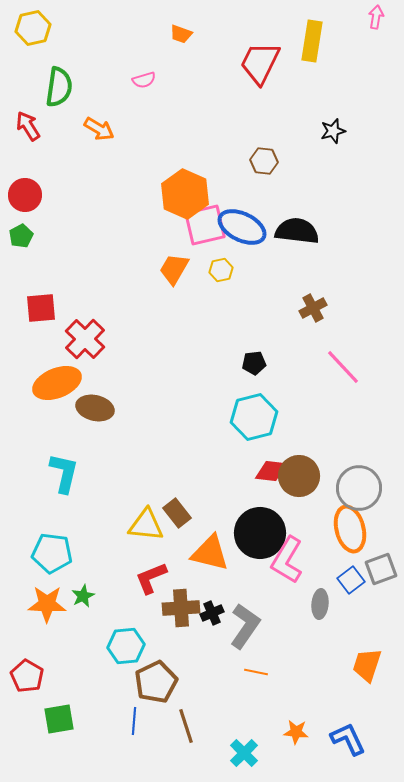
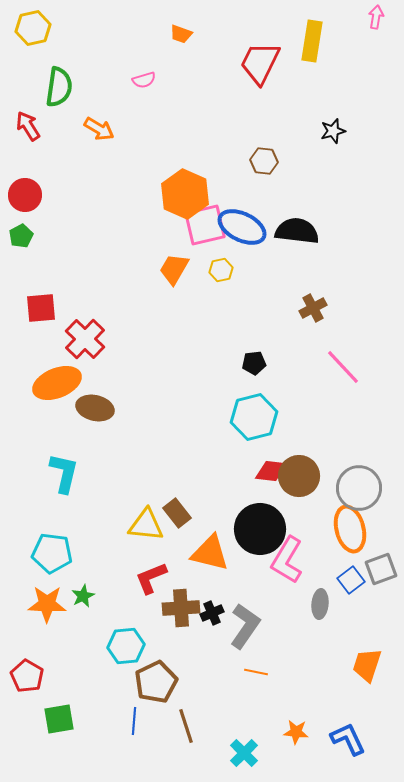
black circle at (260, 533): moved 4 px up
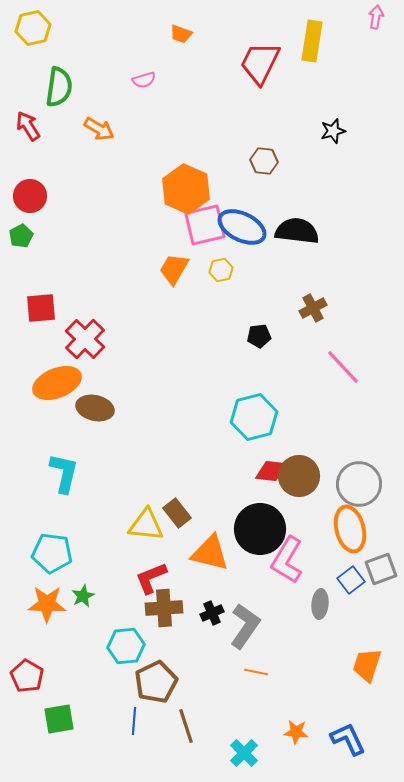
orange hexagon at (185, 194): moved 1 px right, 5 px up
red circle at (25, 195): moved 5 px right, 1 px down
black pentagon at (254, 363): moved 5 px right, 27 px up
gray circle at (359, 488): moved 4 px up
brown cross at (181, 608): moved 17 px left
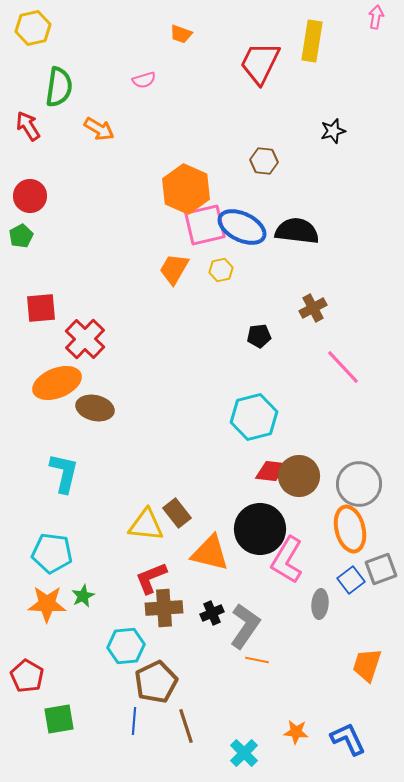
orange line at (256, 672): moved 1 px right, 12 px up
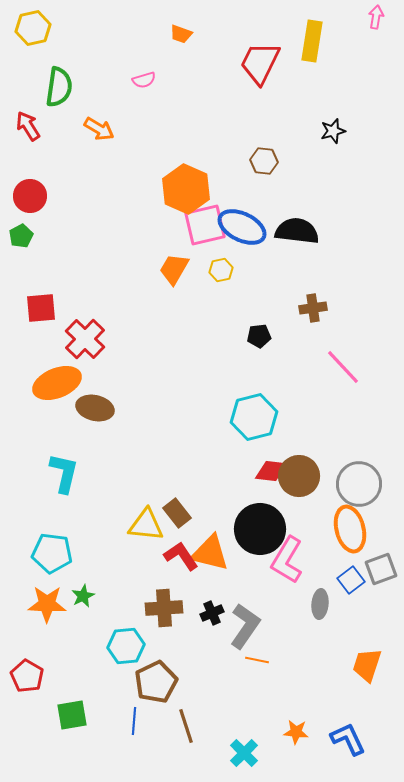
brown cross at (313, 308): rotated 20 degrees clockwise
red L-shape at (151, 578): moved 30 px right, 22 px up; rotated 78 degrees clockwise
green square at (59, 719): moved 13 px right, 4 px up
